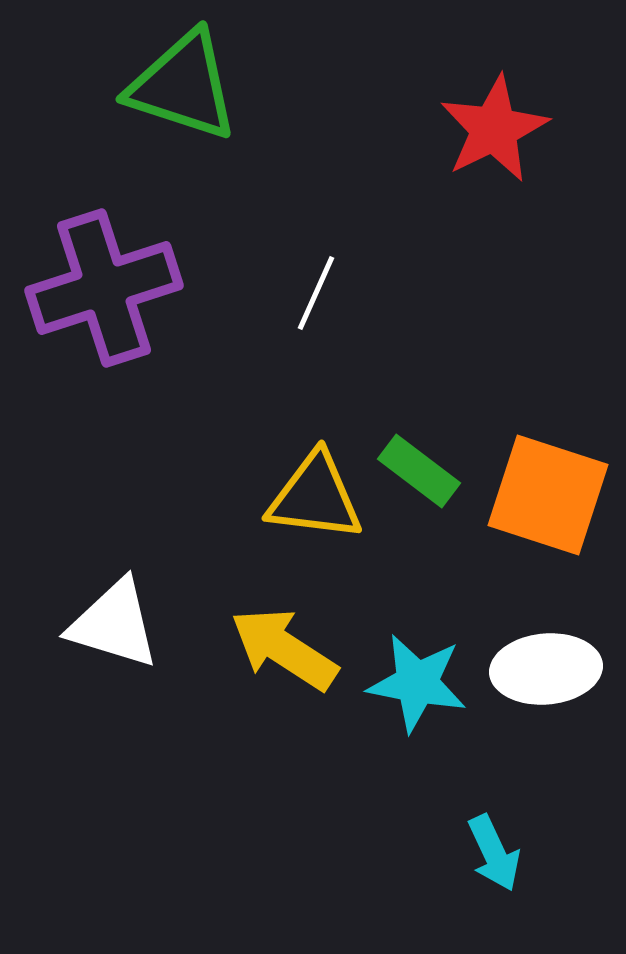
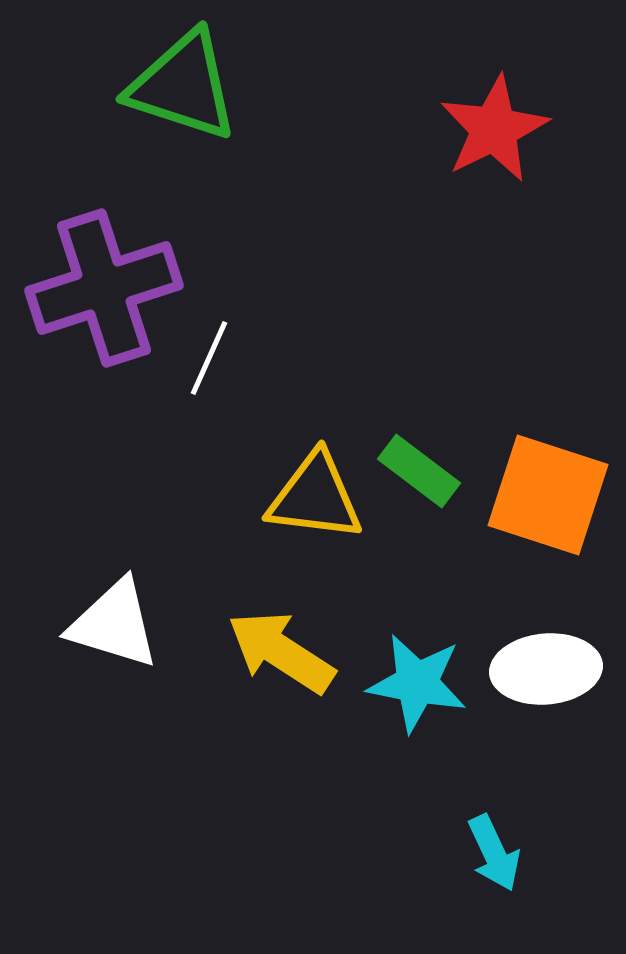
white line: moved 107 px left, 65 px down
yellow arrow: moved 3 px left, 3 px down
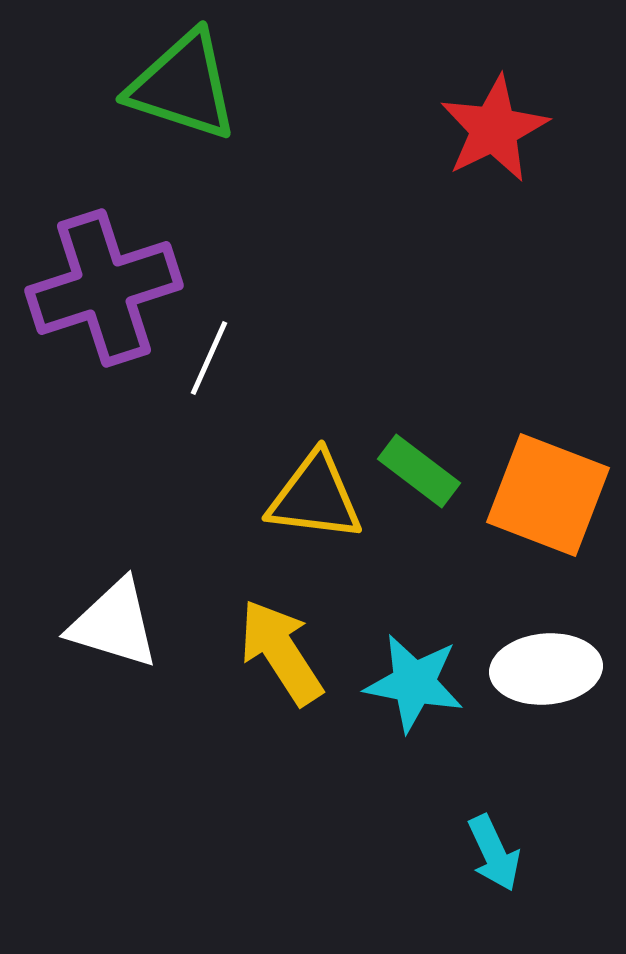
orange square: rotated 3 degrees clockwise
yellow arrow: rotated 24 degrees clockwise
cyan star: moved 3 px left
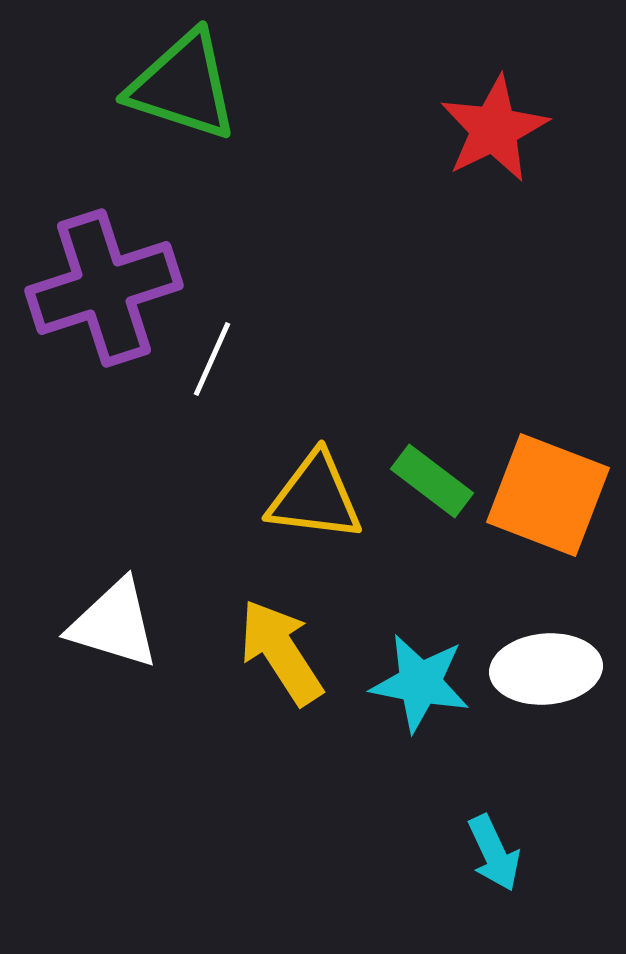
white line: moved 3 px right, 1 px down
green rectangle: moved 13 px right, 10 px down
cyan star: moved 6 px right
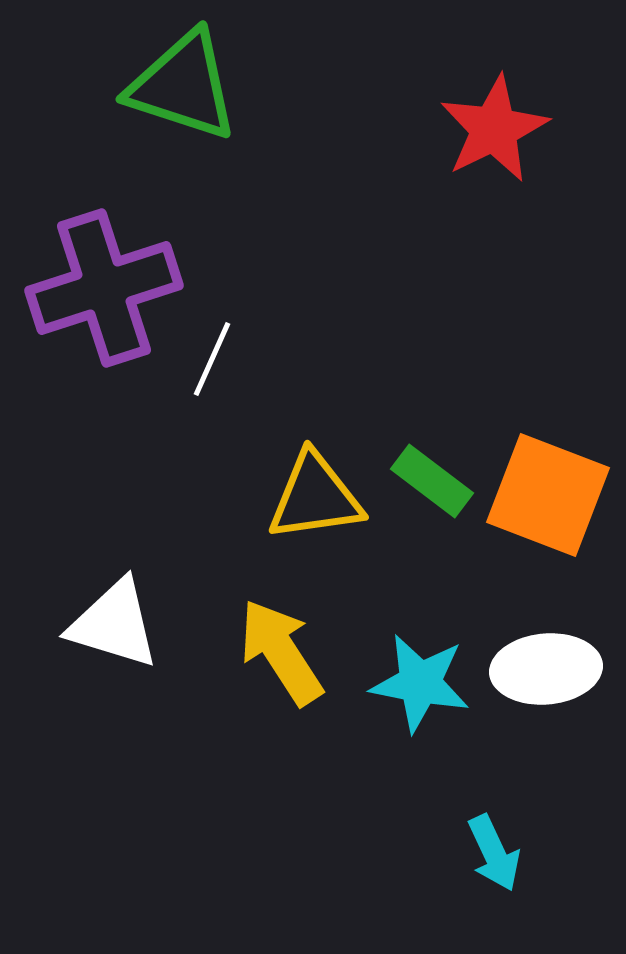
yellow triangle: rotated 15 degrees counterclockwise
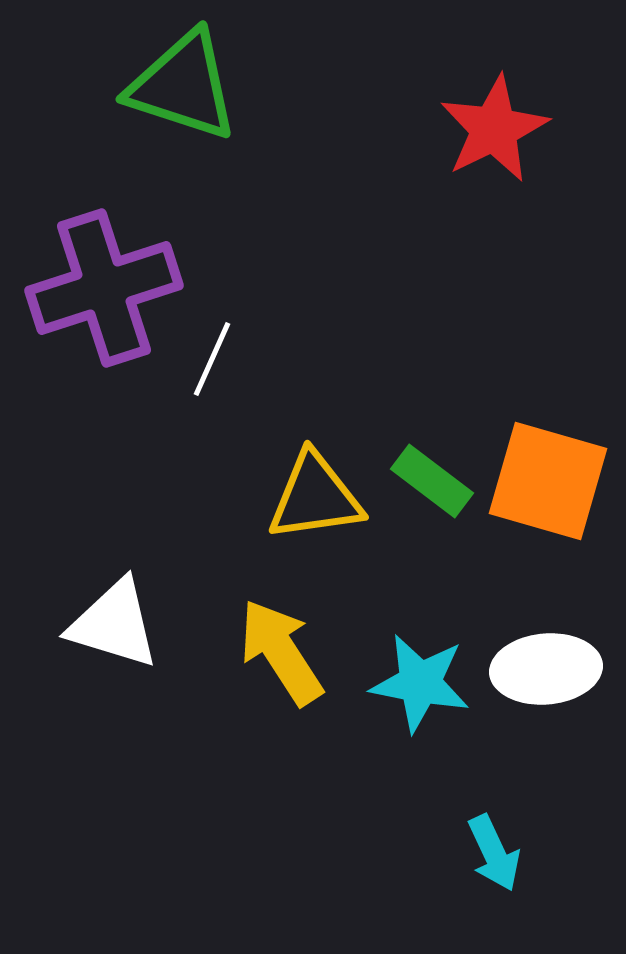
orange square: moved 14 px up; rotated 5 degrees counterclockwise
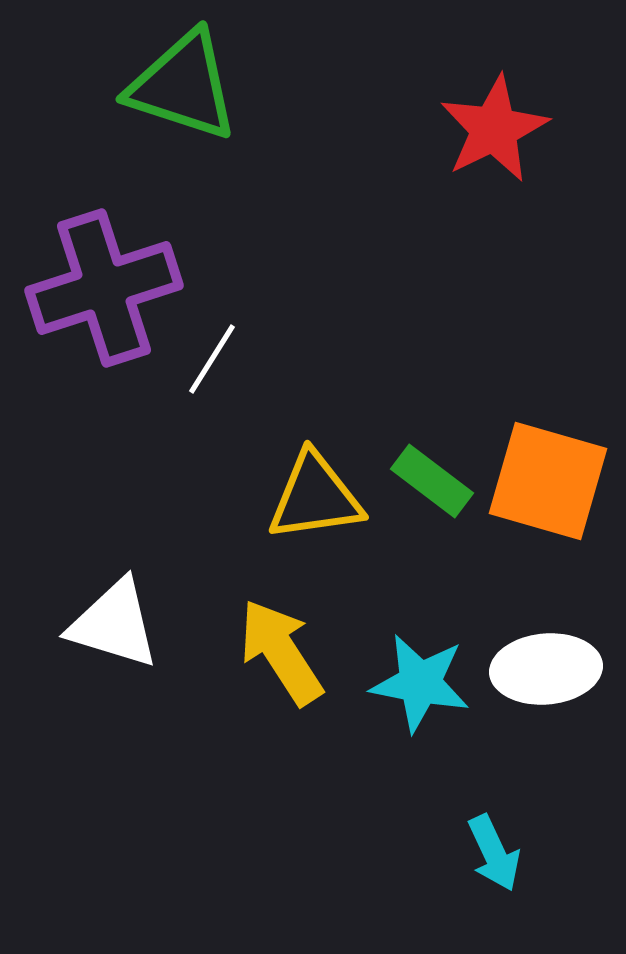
white line: rotated 8 degrees clockwise
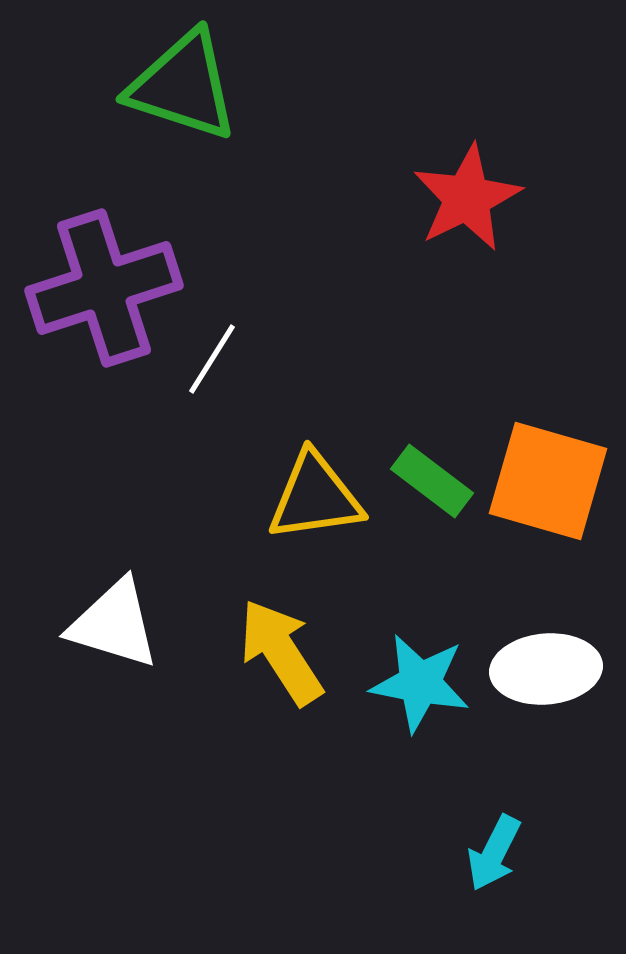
red star: moved 27 px left, 69 px down
cyan arrow: rotated 52 degrees clockwise
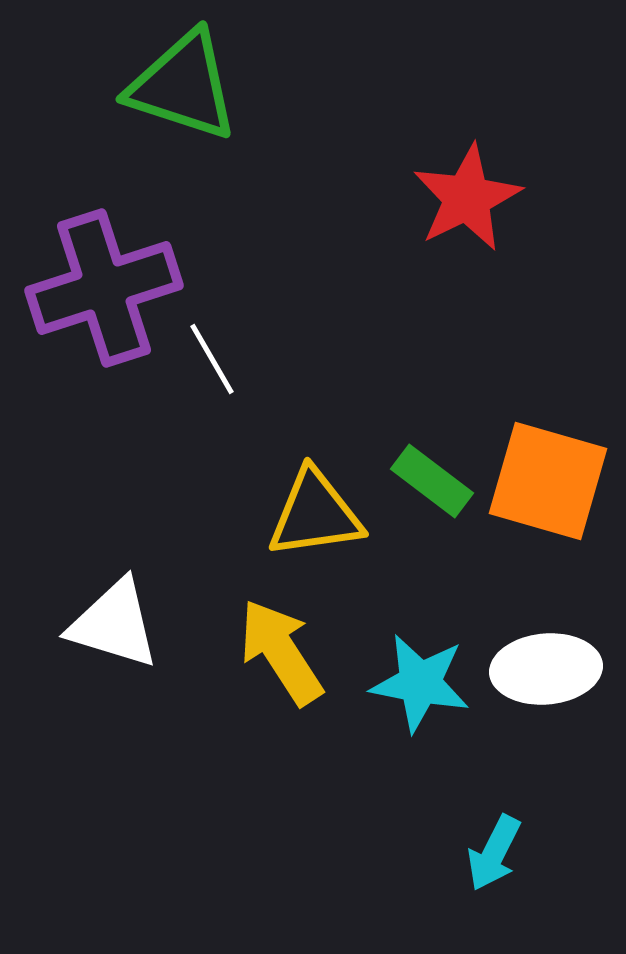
white line: rotated 62 degrees counterclockwise
yellow triangle: moved 17 px down
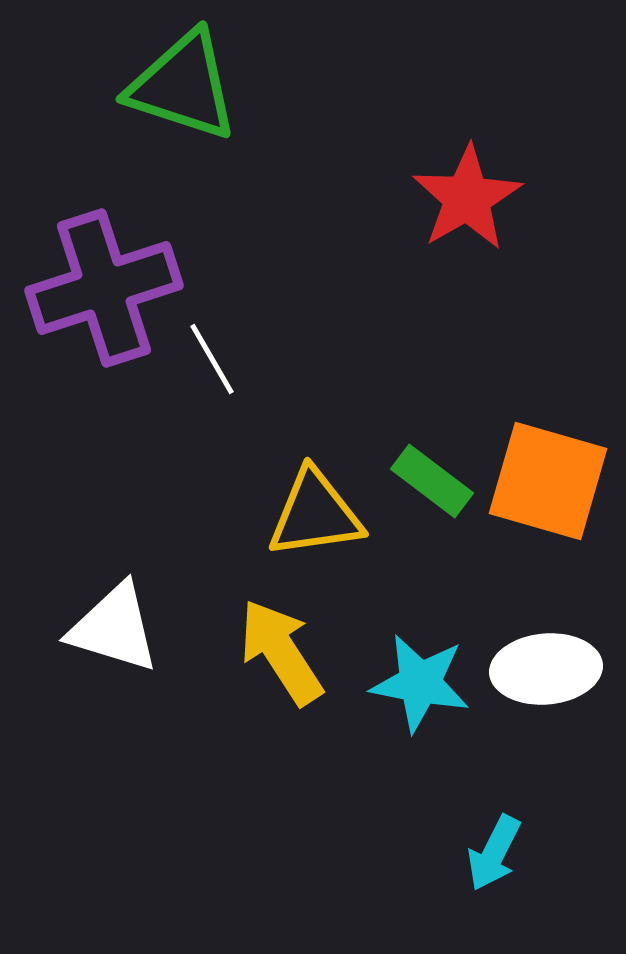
red star: rotated 4 degrees counterclockwise
white triangle: moved 4 px down
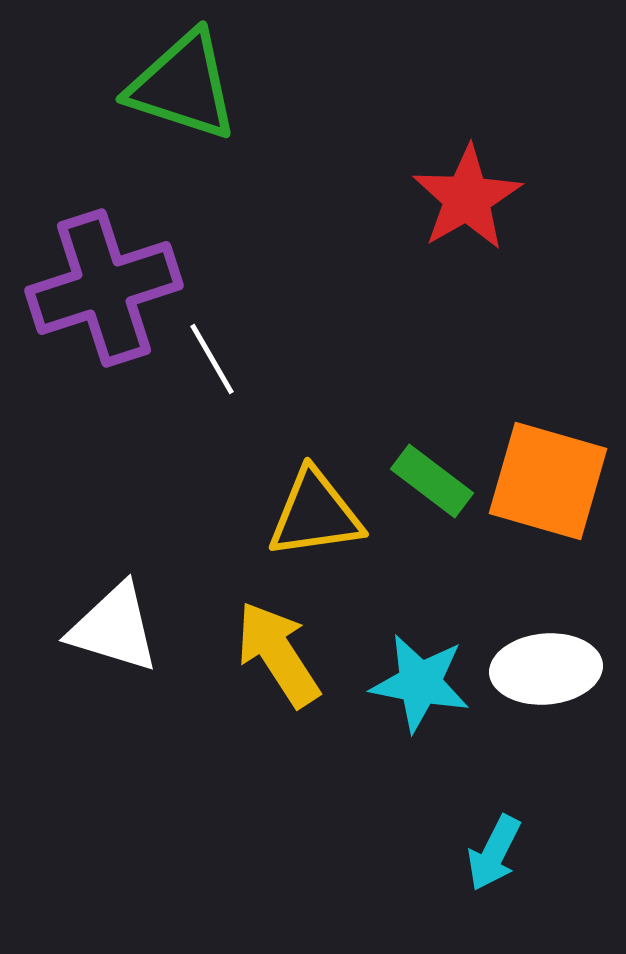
yellow arrow: moved 3 px left, 2 px down
